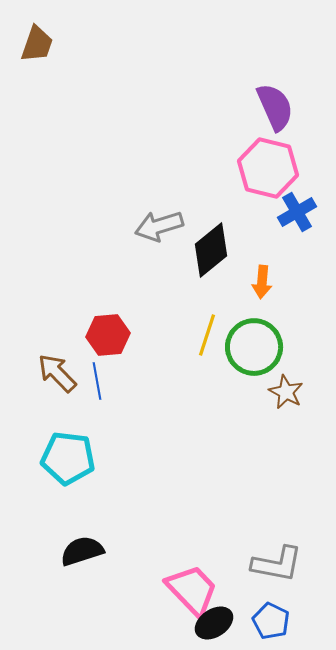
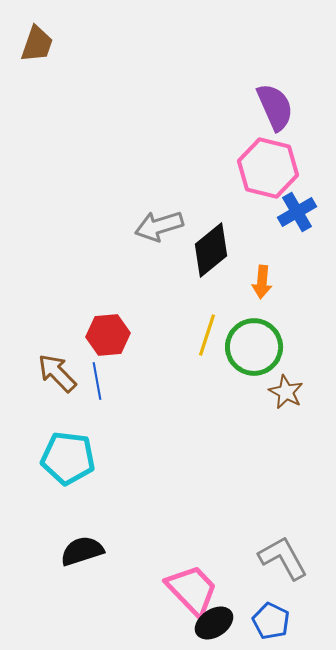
gray L-shape: moved 6 px right, 6 px up; rotated 130 degrees counterclockwise
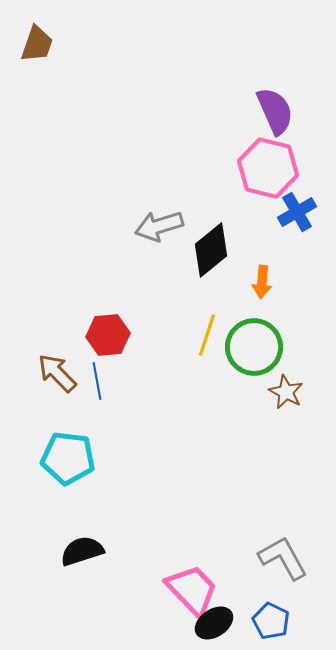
purple semicircle: moved 4 px down
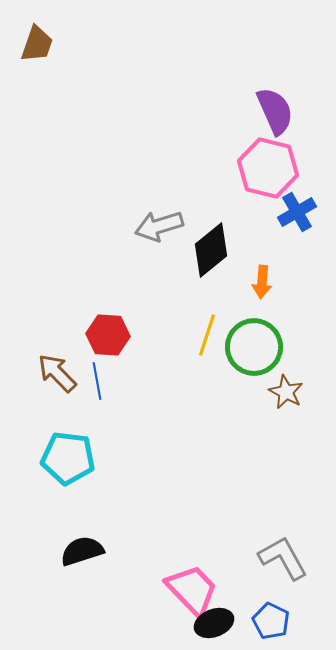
red hexagon: rotated 9 degrees clockwise
black ellipse: rotated 12 degrees clockwise
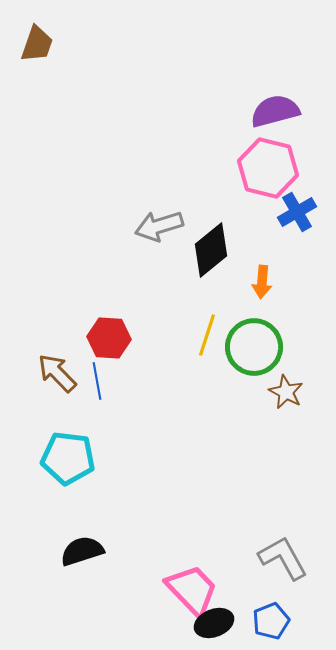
purple semicircle: rotated 81 degrees counterclockwise
red hexagon: moved 1 px right, 3 px down
blue pentagon: rotated 24 degrees clockwise
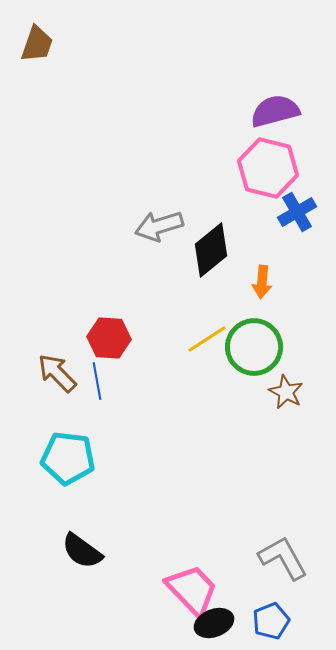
yellow line: moved 4 px down; rotated 39 degrees clockwise
black semicircle: rotated 126 degrees counterclockwise
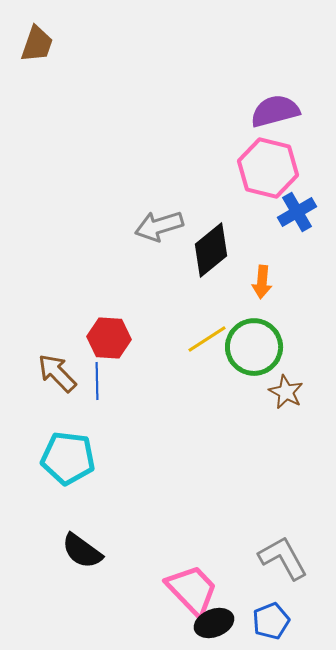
blue line: rotated 9 degrees clockwise
